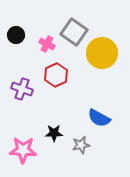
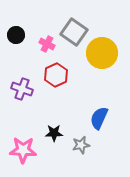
blue semicircle: rotated 85 degrees clockwise
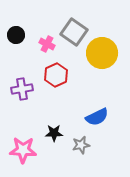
purple cross: rotated 30 degrees counterclockwise
blue semicircle: moved 2 px left, 1 px up; rotated 140 degrees counterclockwise
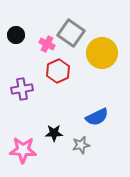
gray square: moved 3 px left, 1 px down
red hexagon: moved 2 px right, 4 px up
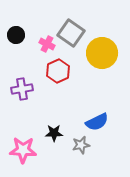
blue semicircle: moved 5 px down
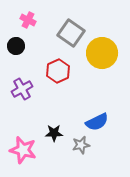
black circle: moved 11 px down
pink cross: moved 19 px left, 24 px up
purple cross: rotated 20 degrees counterclockwise
pink star: rotated 12 degrees clockwise
